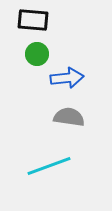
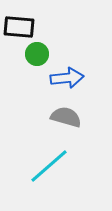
black rectangle: moved 14 px left, 7 px down
gray semicircle: moved 3 px left; rotated 8 degrees clockwise
cyan line: rotated 21 degrees counterclockwise
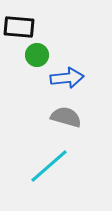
green circle: moved 1 px down
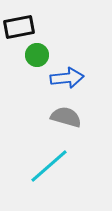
black rectangle: rotated 16 degrees counterclockwise
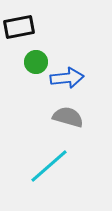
green circle: moved 1 px left, 7 px down
gray semicircle: moved 2 px right
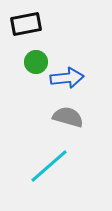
black rectangle: moved 7 px right, 3 px up
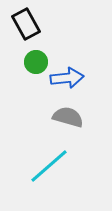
black rectangle: rotated 72 degrees clockwise
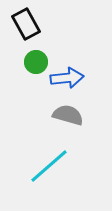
gray semicircle: moved 2 px up
